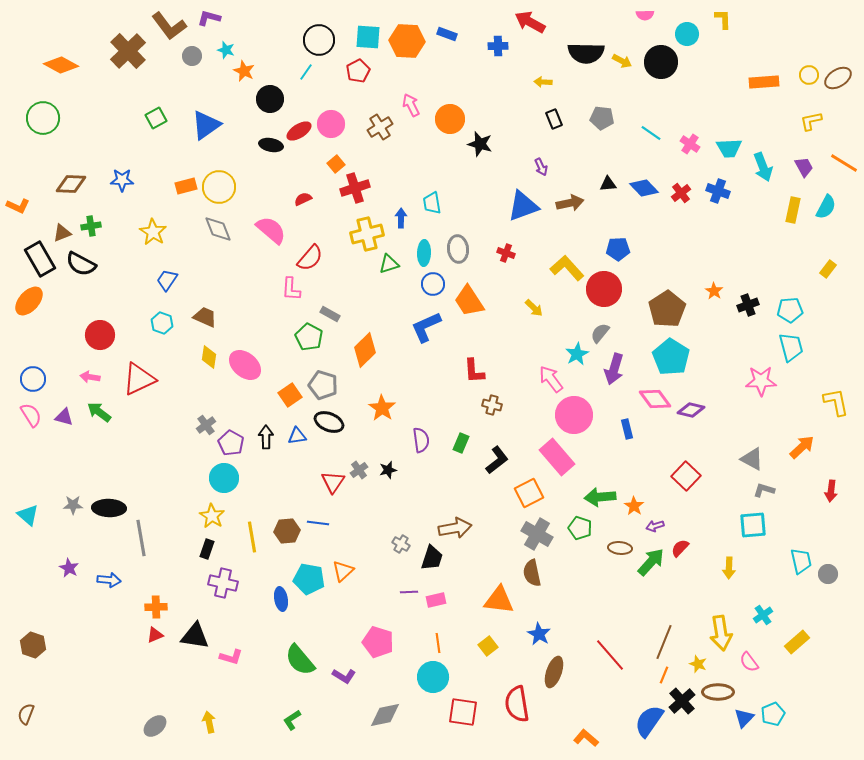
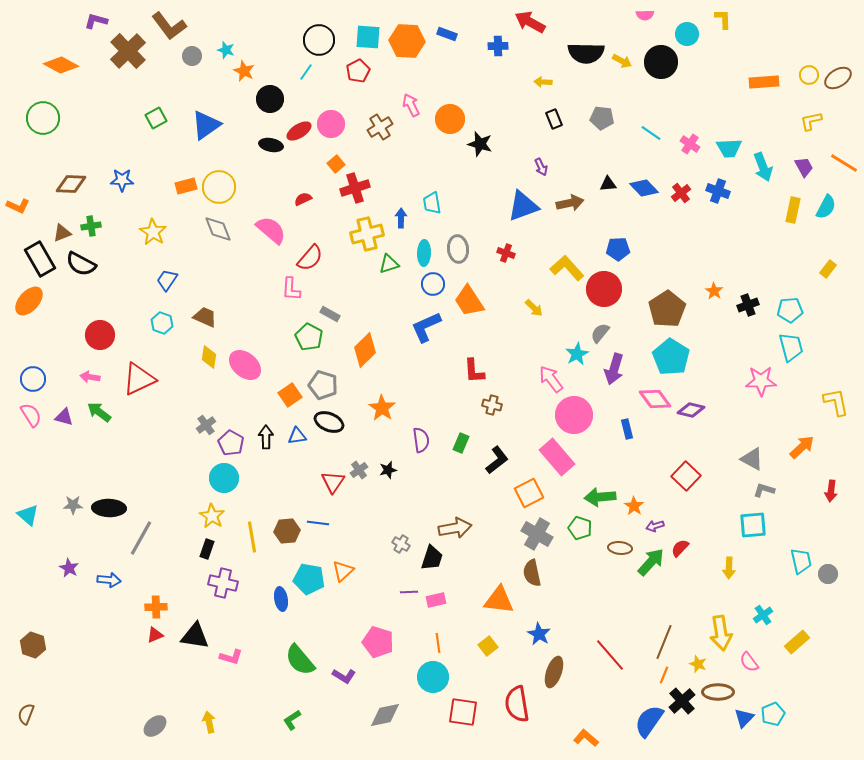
purple L-shape at (209, 18): moved 113 px left, 3 px down
gray line at (141, 538): rotated 39 degrees clockwise
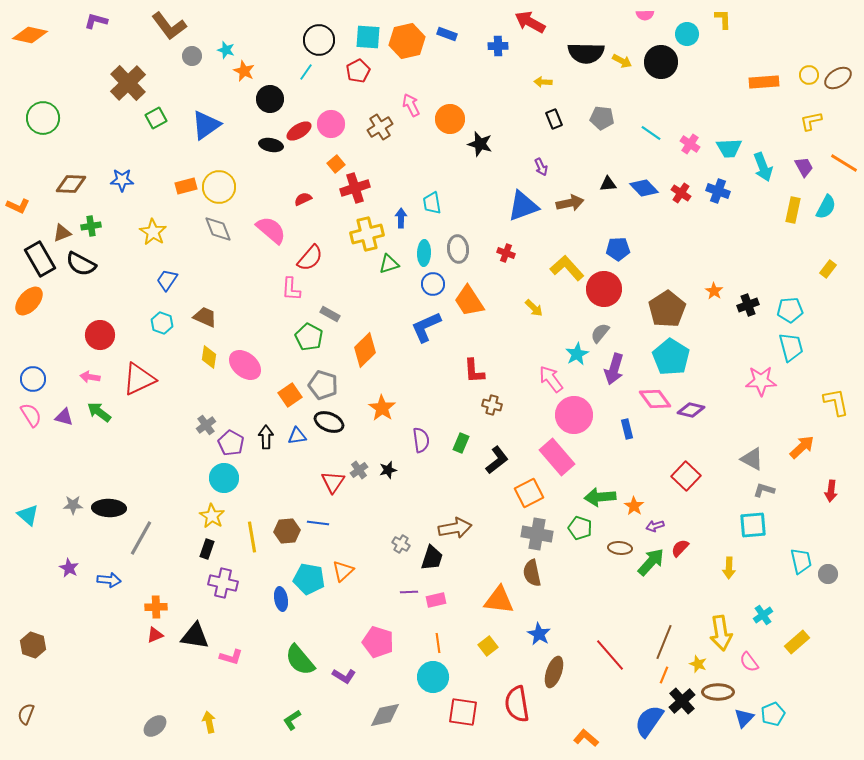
orange hexagon at (407, 41): rotated 16 degrees counterclockwise
brown cross at (128, 51): moved 32 px down
orange diamond at (61, 65): moved 31 px left, 30 px up; rotated 16 degrees counterclockwise
red cross at (681, 193): rotated 18 degrees counterclockwise
gray cross at (537, 534): rotated 20 degrees counterclockwise
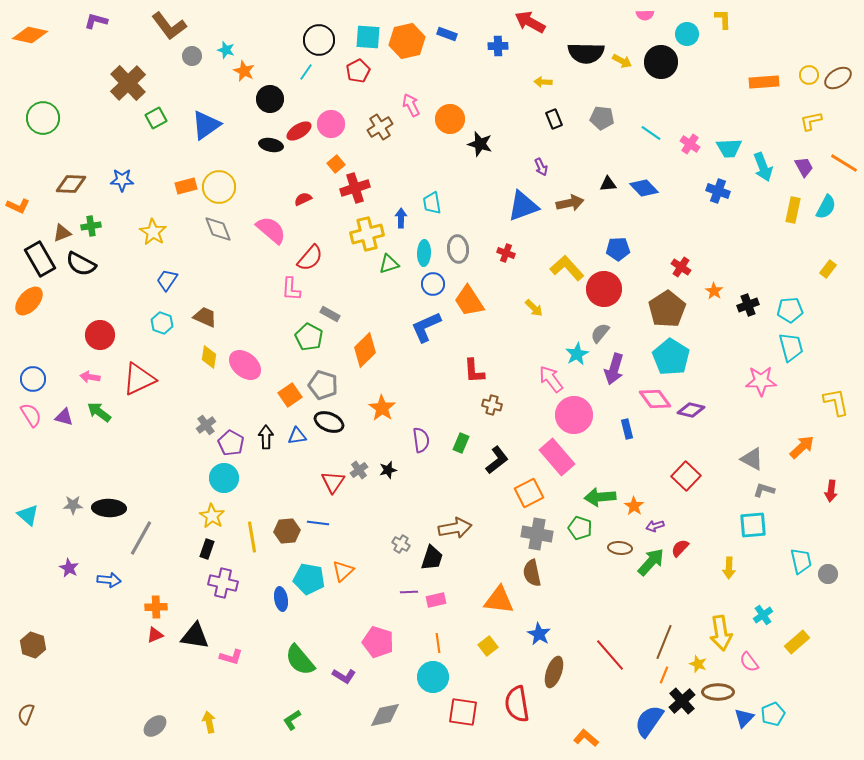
red cross at (681, 193): moved 74 px down
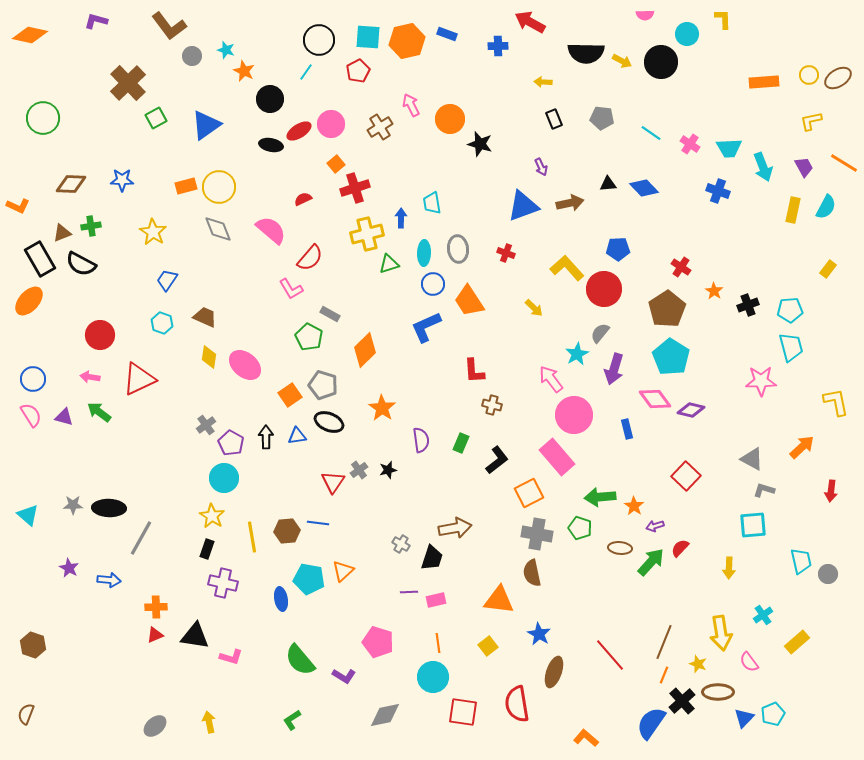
pink L-shape at (291, 289): rotated 35 degrees counterclockwise
blue semicircle at (649, 721): moved 2 px right, 2 px down
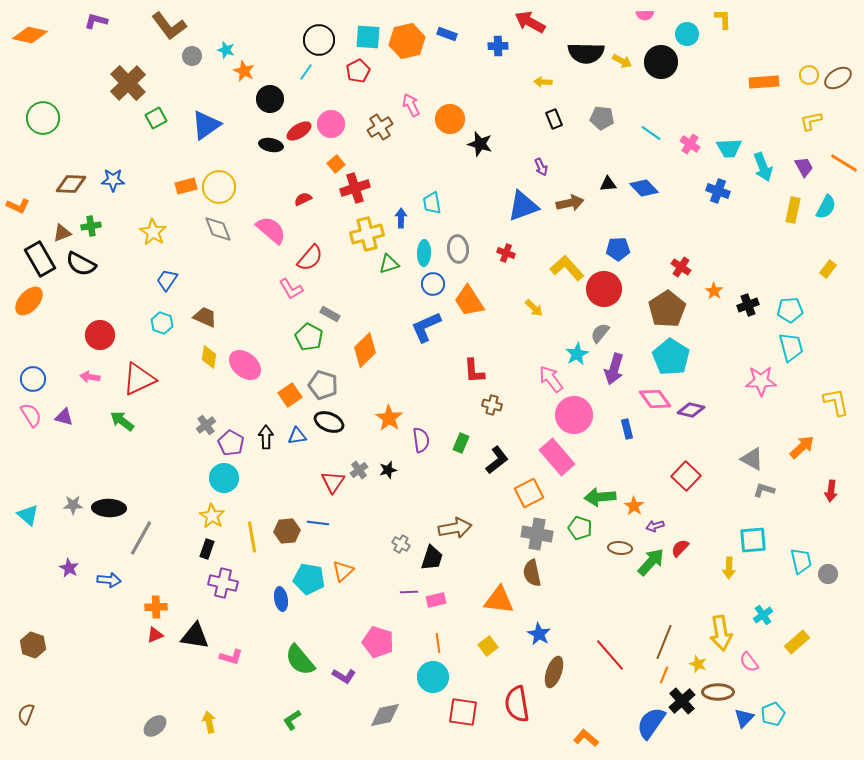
blue star at (122, 180): moved 9 px left
orange star at (382, 408): moved 7 px right, 10 px down
green arrow at (99, 412): moved 23 px right, 9 px down
cyan square at (753, 525): moved 15 px down
